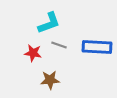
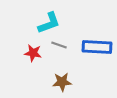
brown star: moved 12 px right, 2 px down
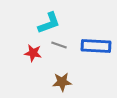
blue rectangle: moved 1 px left, 1 px up
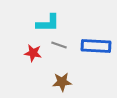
cyan L-shape: moved 1 px left; rotated 20 degrees clockwise
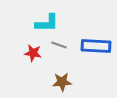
cyan L-shape: moved 1 px left
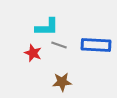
cyan L-shape: moved 4 px down
blue rectangle: moved 1 px up
red star: rotated 12 degrees clockwise
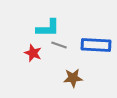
cyan L-shape: moved 1 px right, 1 px down
brown star: moved 11 px right, 4 px up
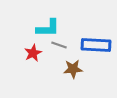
red star: rotated 24 degrees clockwise
brown star: moved 9 px up
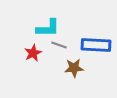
brown star: moved 1 px right, 1 px up
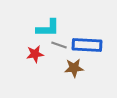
blue rectangle: moved 9 px left
red star: moved 2 px right, 1 px down; rotated 18 degrees clockwise
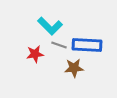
cyan L-shape: moved 2 px right, 2 px up; rotated 45 degrees clockwise
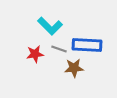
gray line: moved 4 px down
